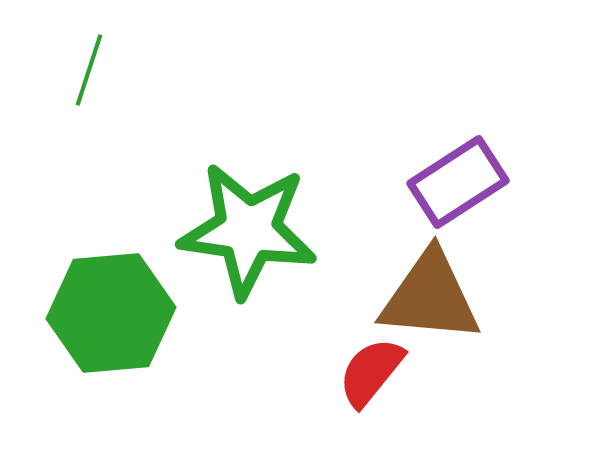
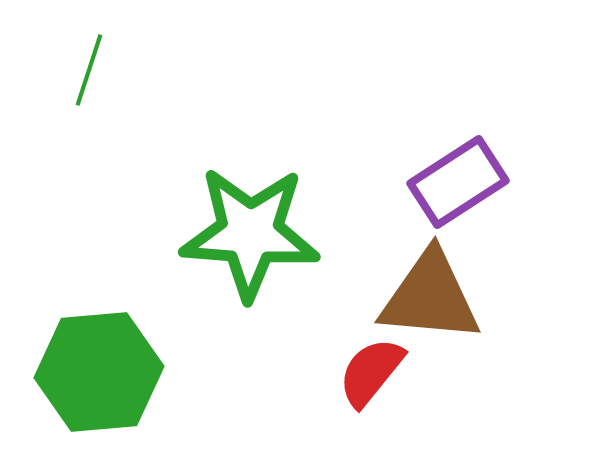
green star: moved 2 px right, 3 px down; rotated 4 degrees counterclockwise
green hexagon: moved 12 px left, 59 px down
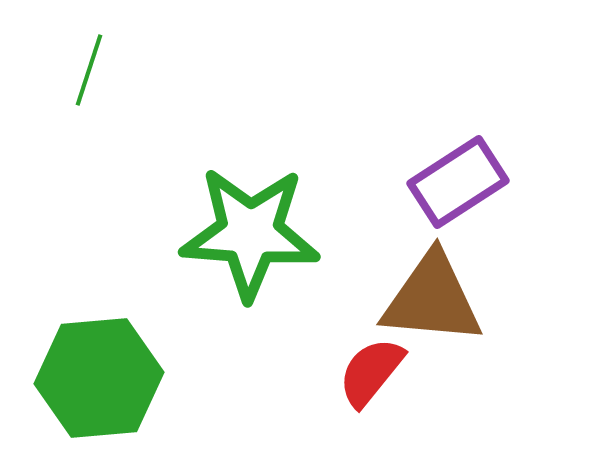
brown triangle: moved 2 px right, 2 px down
green hexagon: moved 6 px down
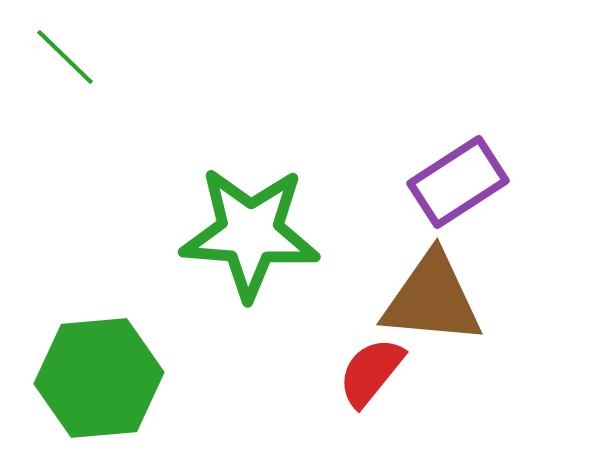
green line: moved 24 px left, 13 px up; rotated 64 degrees counterclockwise
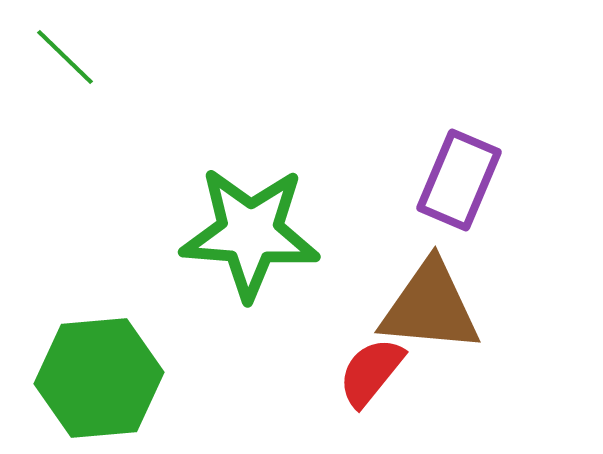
purple rectangle: moved 1 px right, 2 px up; rotated 34 degrees counterclockwise
brown triangle: moved 2 px left, 8 px down
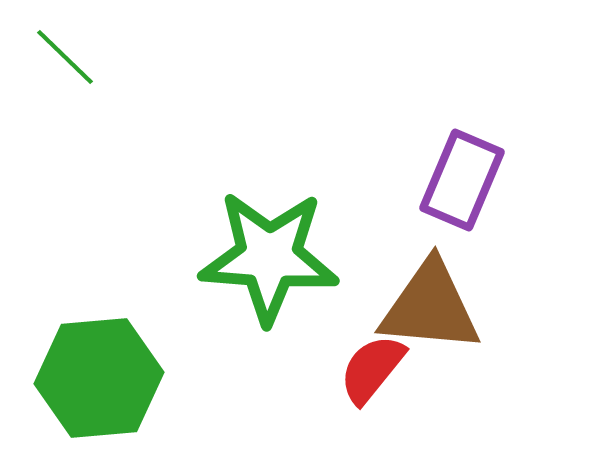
purple rectangle: moved 3 px right
green star: moved 19 px right, 24 px down
red semicircle: moved 1 px right, 3 px up
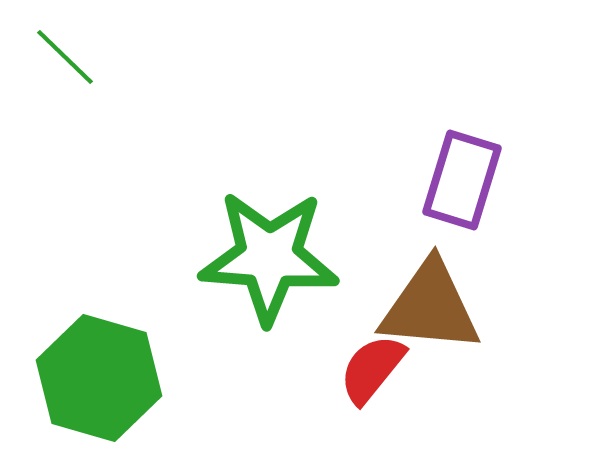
purple rectangle: rotated 6 degrees counterclockwise
green hexagon: rotated 21 degrees clockwise
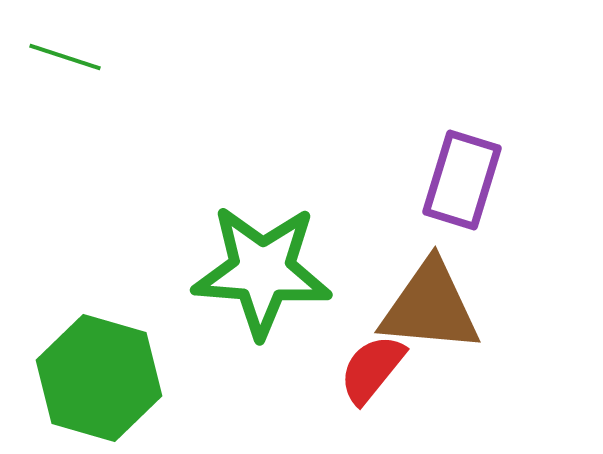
green line: rotated 26 degrees counterclockwise
green star: moved 7 px left, 14 px down
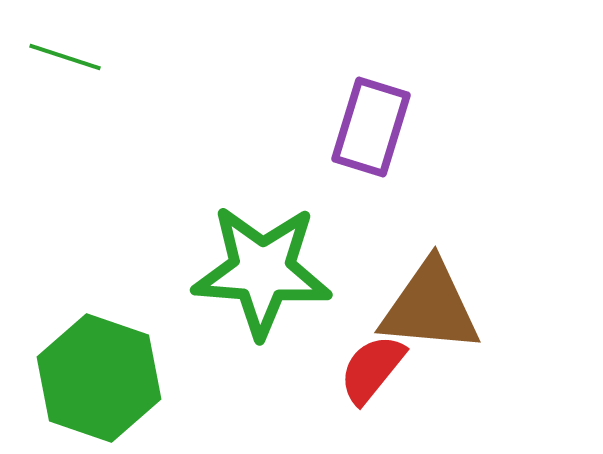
purple rectangle: moved 91 px left, 53 px up
green hexagon: rotated 3 degrees clockwise
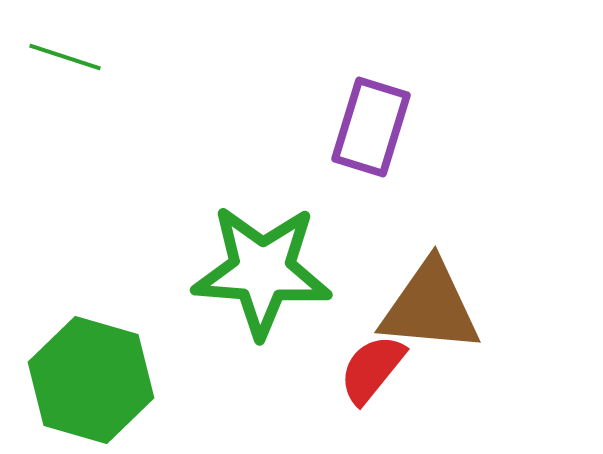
green hexagon: moved 8 px left, 2 px down; rotated 3 degrees counterclockwise
